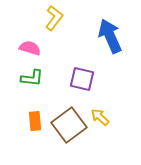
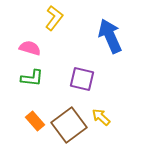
yellow arrow: moved 1 px right
orange rectangle: rotated 36 degrees counterclockwise
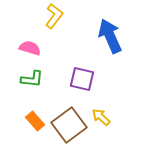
yellow L-shape: moved 2 px up
green L-shape: moved 1 px down
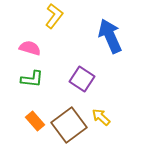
purple square: rotated 20 degrees clockwise
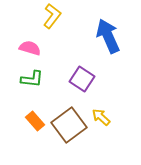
yellow L-shape: moved 2 px left
blue arrow: moved 2 px left
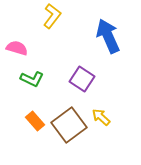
pink semicircle: moved 13 px left
green L-shape: rotated 20 degrees clockwise
